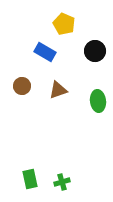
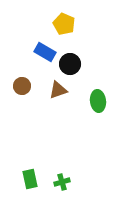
black circle: moved 25 px left, 13 px down
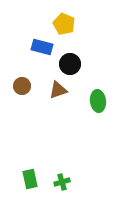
blue rectangle: moved 3 px left, 5 px up; rotated 15 degrees counterclockwise
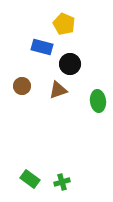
green rectangle: rotated 42 degrees counterclockwise
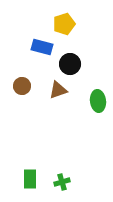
yellow pentagon: rotated 30 degrees clockwise
green rectangle: rotated 54 degrees clockwise
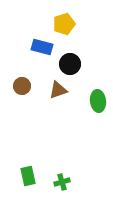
green rectangle: moved 2 px left, 3 px up; rotated 12 degrees counterclockwise
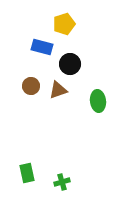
brown circle: moved 9 px right
green rectangle: moved 1 px left, 3 px up
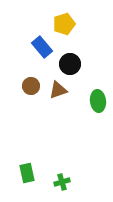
blue rectangle: rotated 35 degrees clockwise
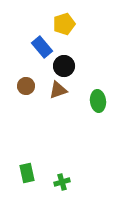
black circle: moved 6 px left, 2 px down
brown circle: moved 5 px left
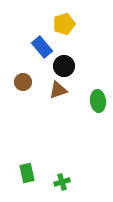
brown circle: moved 3 px left, 4 px up
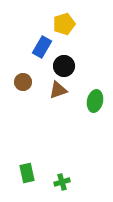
blue rectangle: rotated 70 degrees clockwise
green ellipse: moved 3 px left; rotated 20 degrees clockwise
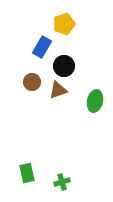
brown circle: moved 9 px right
